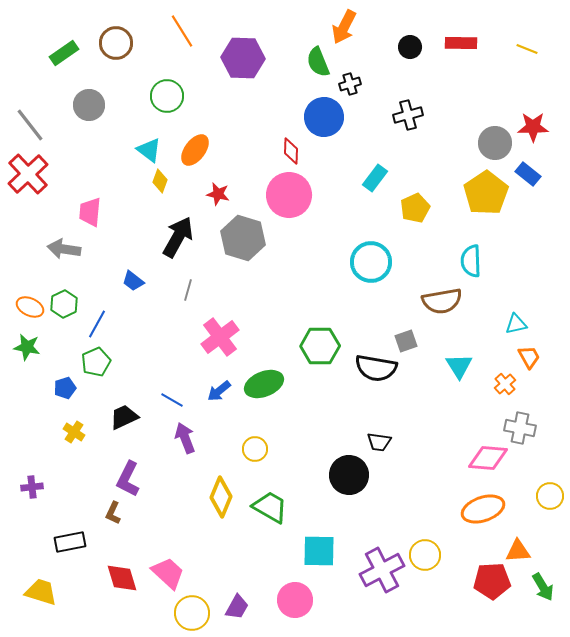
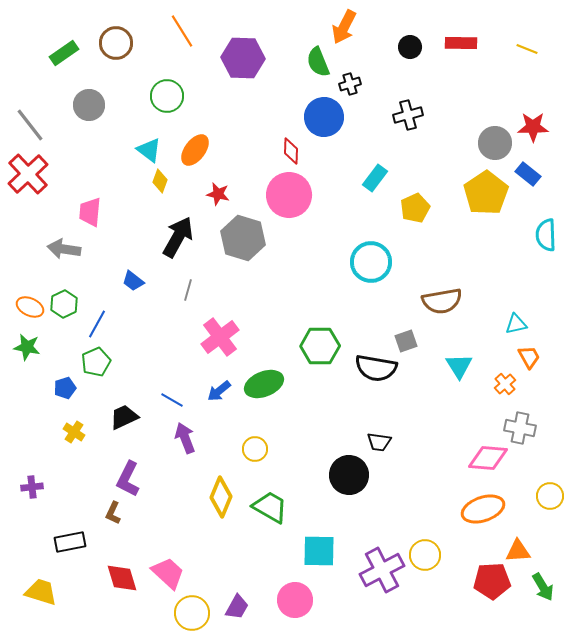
cyan semicircle at (471, 261): moved 75 px right, 26 px up
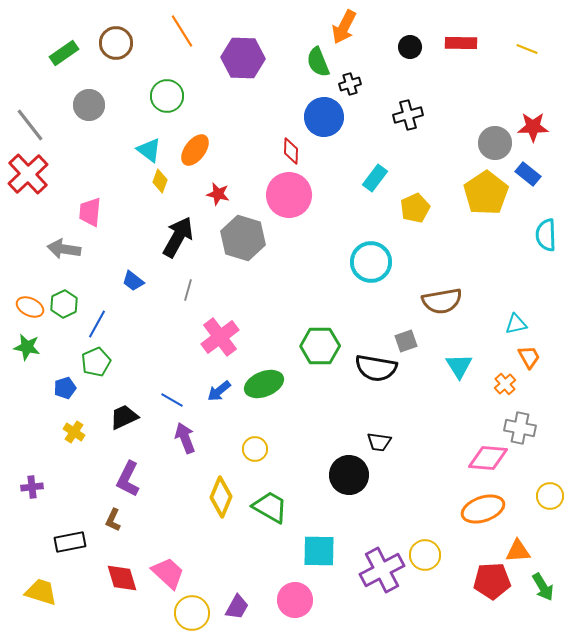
brown L-shape at (113, 513): moved 7 px down
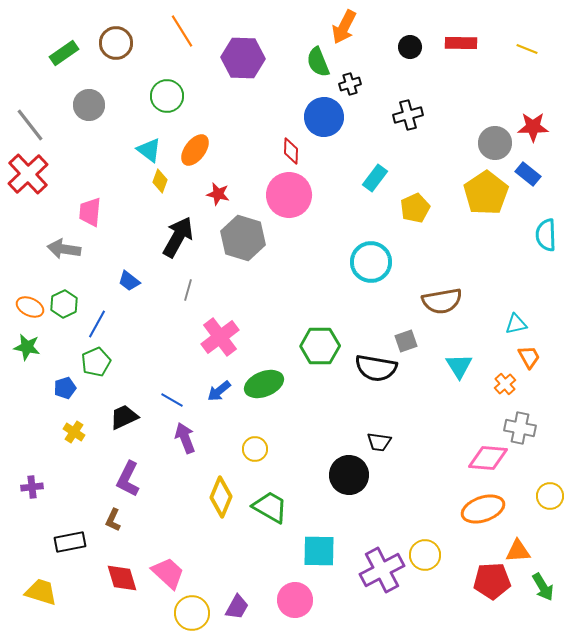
blue trapezoid at (133, 281): moved 4 px left
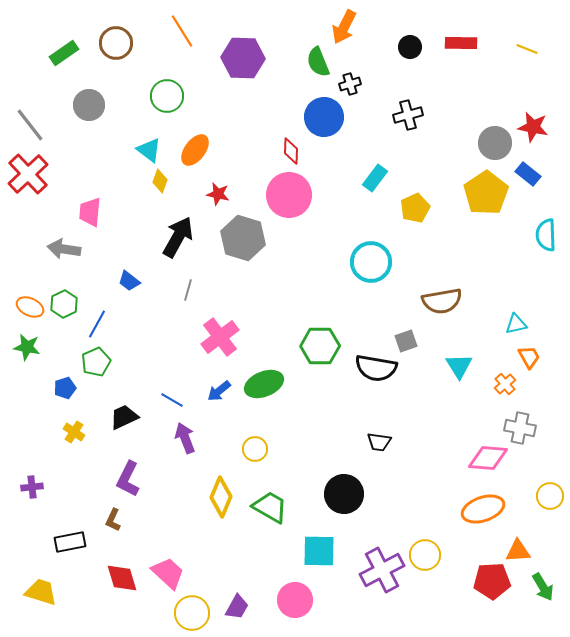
red star at (533, 127): rotated 12 degrees clockwise
black circle at (349, 475): moved 5 px left, 19 px down
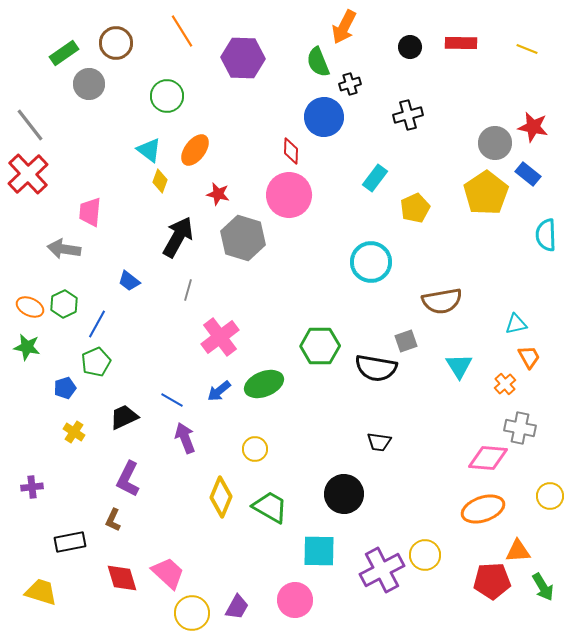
gray circle at (89, 105): moved 21 px up
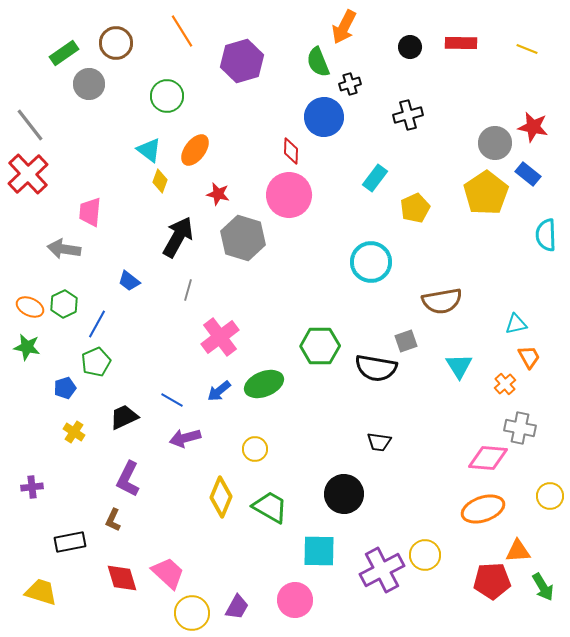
purple hexagon at (243, 58): moved 1 px left, 3 px down; rotated 18 degrees counterclockwise
purple arrow at (185, 438): rotated 84 degrees counterclockwise
